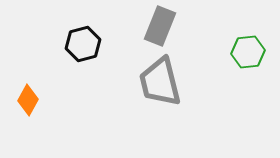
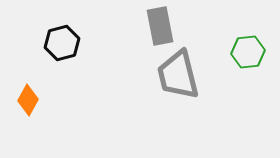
gray rectangle: rotated 33 degrees counterclockwise
black hexagon: moved 21 px left, 1 px up
gray trapezoid: moved 18 px right, 7 px up
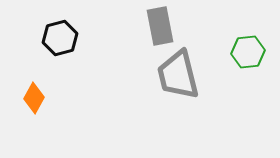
black hexagon: moved 2 px left, 5 px up
orange diamond: moved 6 px right, 2 px up
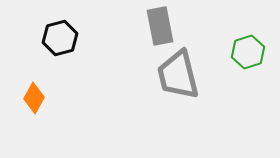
green hexagon: rotated 12 degrees counterclockwise
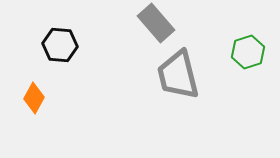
gray rectangle: moved 4 px left, 3 px up; rotated 30 degrees counterclockwise
black hexagon: moved 7 px down; rotated 20 degrees clockwise
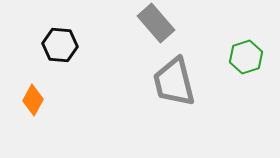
green hexagon: moved 2 px left, 5 px down
gray trapezoid: moved 4 px left, 7 px down
orange diamond: moved 1 px left, 2 px down
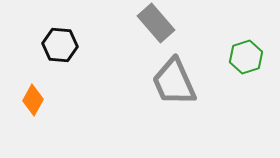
gray trapezoid: rotated 10 degrees counterclockwise
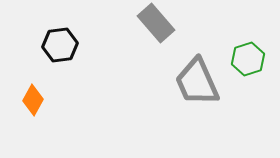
black hexagon: rotated 12 degrees counterclockwise
green hexagon: moved 2 px right, 2 px down
gray trapezoid: moved 23 px right
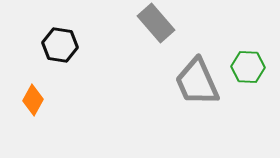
black hexagon: rotated 16 degrees clockwise
green hexagon: moved 8 px down; rotated 20 degrees clockwise
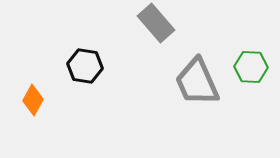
black hexagon: moved 25 px right, 21 px down
green hexagon: moved 3 px right
